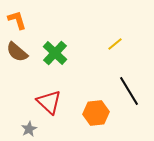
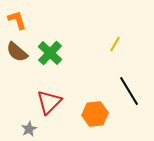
yellow line: rotated 21 degrees counterclockwise
green cross: moved 5 px left
red triangle: rotated 32 degrees clockwise
orange hexagon: moved 1 px left, 1 px down
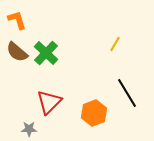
green cross: moved 4 px left
black line: moved 2 px left, 2 px down
orange hexagon: moved 1 px left, 1 px up; rotated 15 degrees counterclockwise
gray star: rotated 28 degrees clockwise
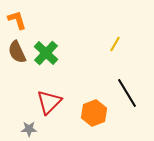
brown semicircle: rotated 25 degrees clockwise
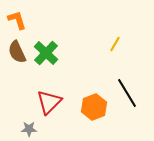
orange hexagon: moved 6 px up
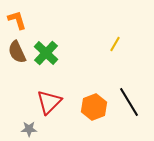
black line: moved 2 px right, 9 px down
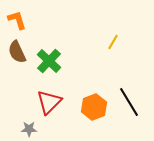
yellow line: moved 2 px left, 2 px up
green cross: moved 3 px right, 8 px down
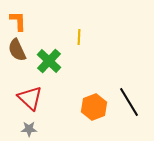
orange L-shape: moved 1 px right, 1 px down; rotated 15 degrees clockwise
yellow line: moved 34 px left, 5 px up; rotated 28 degrees counterclockwise
brown semicircle: moved 2 px up
red triangle: moved 19 px left, 4 px up; rotated 32 degrees counterclockwise
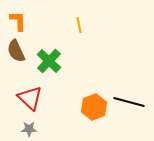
yellow line: moved 12 px up; rotated 14 degrees counterclockwise
brown semicircle: moved 1 px left, 1 px down
black line: rotated 44 degrees counterclockwise
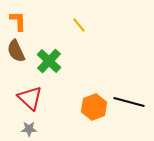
yellow line: rotated 28 degrees counterclockwise
